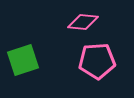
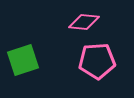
pink diamond: moved 1 px right
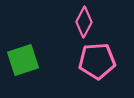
pink diamond: rotated 68 degrees counterclockwise
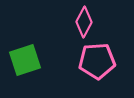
green square: moved 2 px right
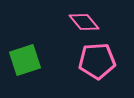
pink diamond: rotated 68 degrees counterclockwise
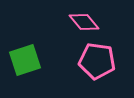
pink pentagon: rotated 12 degrees clockwise
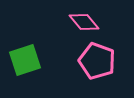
pink pentagon: rotated 12 degrees clockwise
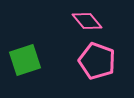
pink diamond: moved 3 px right, 1 px up
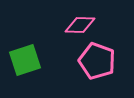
pink diamond: moved 7 px left, 4 px down; rotated 48 degrees counterclockwise
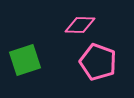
pink pentagon: moved 1 px right, 1 px down
